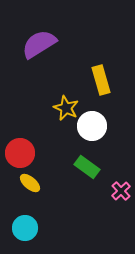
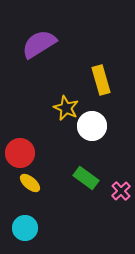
green rectangle: moved 1 px left, 11 px down
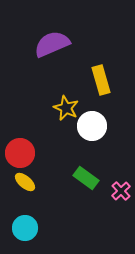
purple semicircle: moved 13 px right; rotated 9 degrees clockwise
yellow ellipse: moved 5 px left, 1 px up
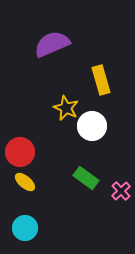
red circle: moved 1 px up
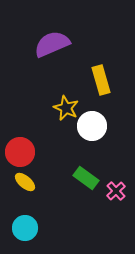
pink cross: moved 5 px left
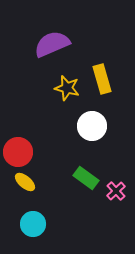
yellow rectangle: moved 1 px right, 1 px up
yellow star: moved 1 px right, 20 px up; rotated 10 degrees counterclockwise
red circle: moved 2 px left
cyan circle: moved 8 px right, 4 px up
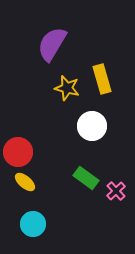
purple semicircle: rotated 36 degrees counterclockwise
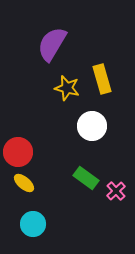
yellow ellipse: moved 1 px left, 1 px down
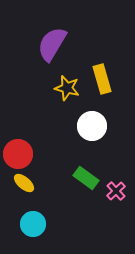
red circle: moved 2 px down
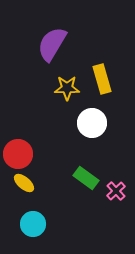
yellow star: rotated 15 degrees counterclockwise
white circle: moved 3 px up
